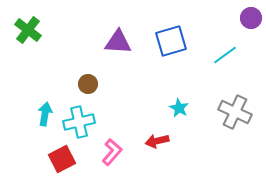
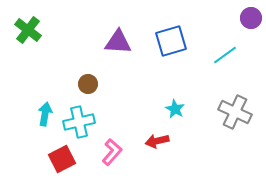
cyan star: moved 4 px left, 1 px down
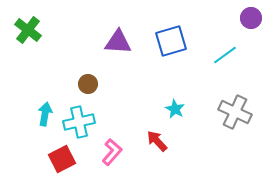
red arrow: rotated 60 degrees clockwise
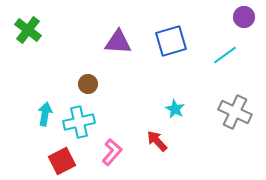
purple circle: moved 7 px left, 1 px up
red square: moved 2 px down
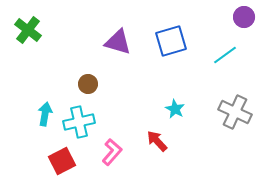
purple triangle: rotated 12 degrees clockwise
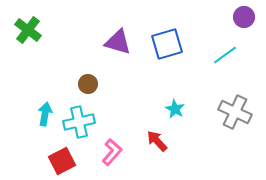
blue square: moved 4 px left, 3 px down
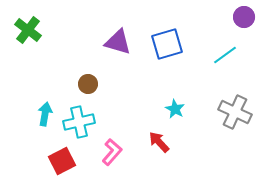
red arrow: moved 2 px right, 1 px down
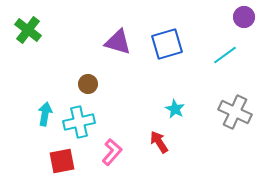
red arrow: rotated 10 degrees clockwise
red square: rotated 16 degrees clockwise
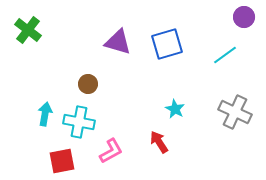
cyan cross: rotated 24 degrees clockwise
pink L-shape: moved 1 px left, 1 px up; rotated 20 degrees clockwise
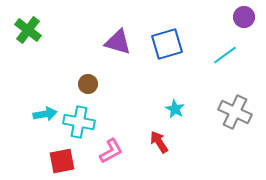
cyan arrow: rotated 70 degrees clockwise
